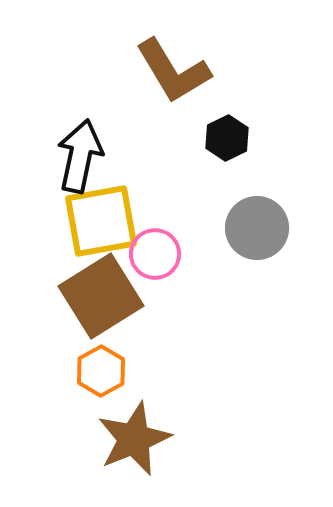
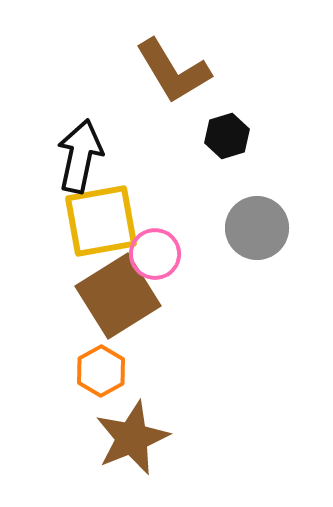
black hexagon: moved 2 px up; rotated 9 degrees clockwise
brown square: moved 17 px right
brown star: moved 2 px left, 1 px up
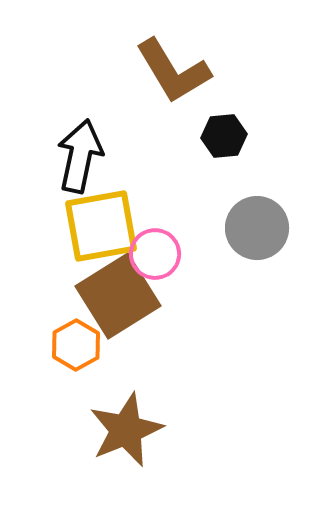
black hexagon: moved 3 px left; rotated 12 degrees clockwise
yellow square: moved 5 px down
orange hexagon: moved 25 px left, 26 px up
brown star: moved 6 px left, 8 px up
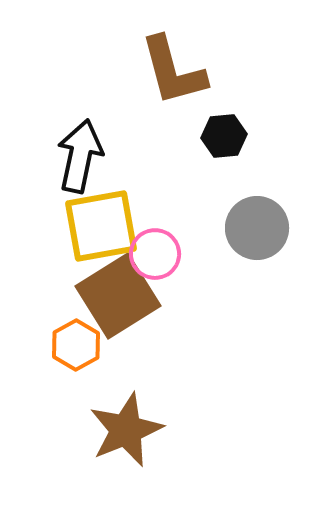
brown L-shape: rotated 16 degrees clockwise
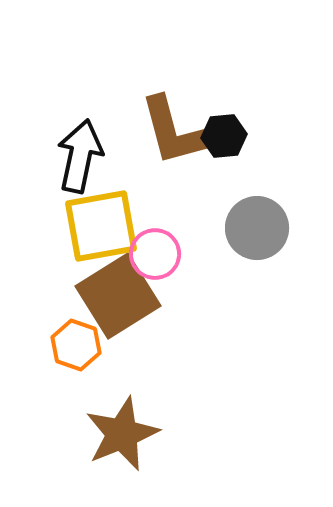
brown L-shape: moved 60 px down
orange hexagon: rotated 12 degrees counterclockwise
brown star: moved 4 px left, 4 px down
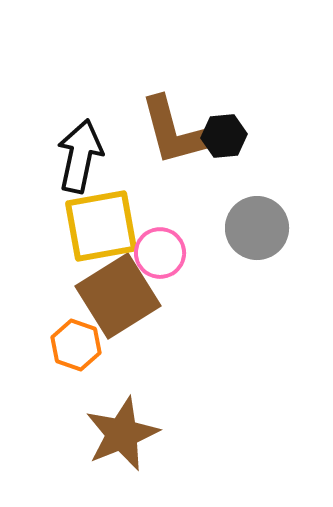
pink circle: moved 5 px right, 1 px up
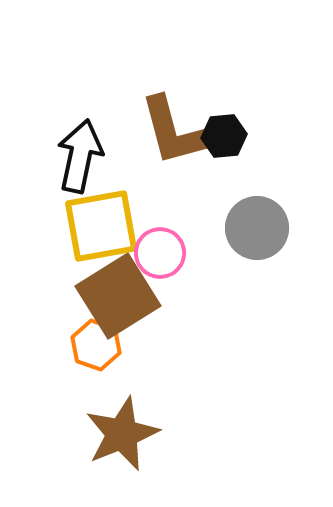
orange hexagon: moved 20 px right
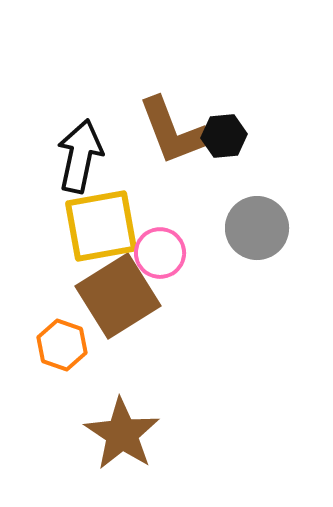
brown L-shape: rotated 6 degrees counterclockwise
orange hexagon: moved 34 px left
brown star: rotated 16 degrees counterclockwise
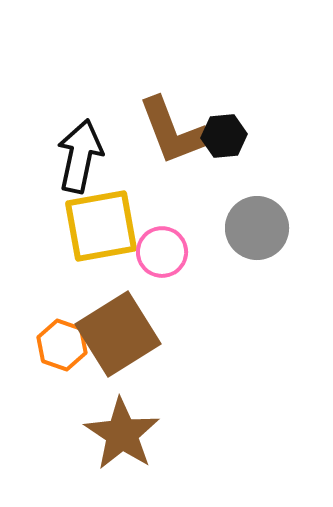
pink circle: moved 2 px right, 1 px up
brown square: moved 38 px down
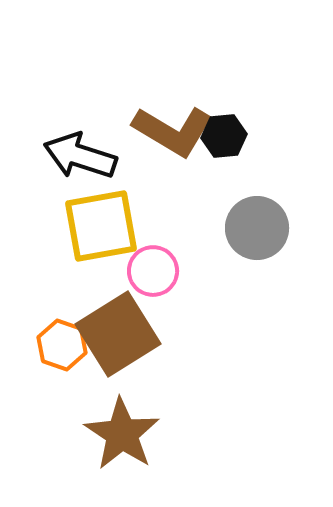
brown L-shape: rotated 38 degrees counterclockwise
black arrow: rotated 84 degrees counterclockwise
pink circle: moved 9 px left, 19 px down
